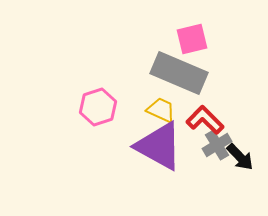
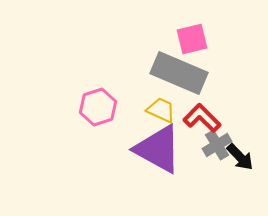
red L-shape: moved 3 px left, 2 px up
purple triangle: moved 1 px left, 3 px down
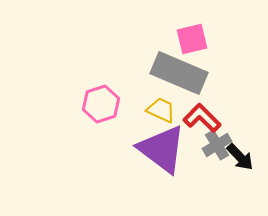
pink hexagon: moved 3 px right, 3 px up
purple triangle: moved 4 px right; rotated 8 degrees clockwise
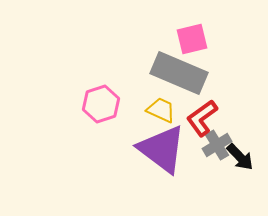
red L-shape: rotated 81 degrees counterclockwise
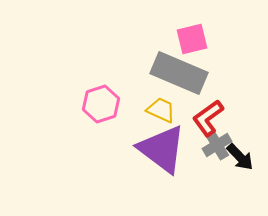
red L-shape: moved 6 px right
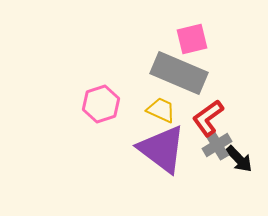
black arrow: moved 1 px left, 2 px down
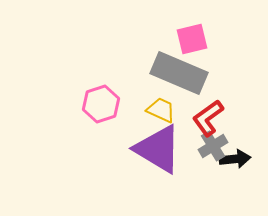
gray cross: moved 4 px left, 1 px down
purple triangle: moved 4 px left; rotated 6 degrees counterclockwise
black arrow: moved 4 px left; rotated 52 degrees counterclockwise
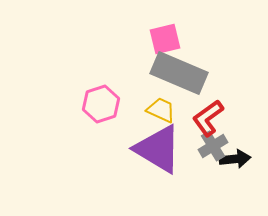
pink square: moved 27 px left
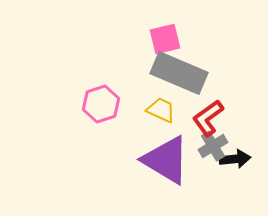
purple triangle: moved 8 px right, 11 px down
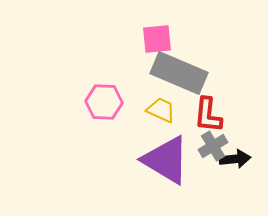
pink square: moved 8 px left; rotated 8 degrees clockwise
pink hexagon: moved 3 px right, 2 px up; rotated 21 degrees clockwise
red L-shape: moved 3 px up; rotated 48 degrees counterclockwise
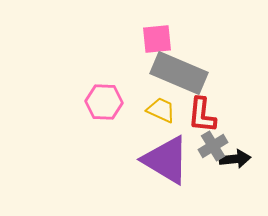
red L-shape: moved 6 px left
